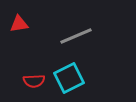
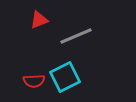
red triangle: moved 20 px right, 4 px up; rotated 12 degrees counterclockwise
cyan square: moved 4 px left, 1 px up
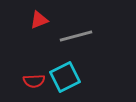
gray line: rotated 8 degrees clockwise
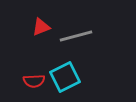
red triangle: moved 2 px right, 7 px down
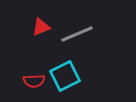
gray line: moved 1 px right, 2 px up; rotated 8 degrees counterclockwise
cyan square: moved 1 px up
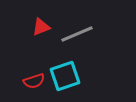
cyan square: rotated 8 degrees clockwise
red semicircle: rotated 15 degrees counterclockwise
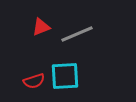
cyan square: rotated 16 degrees clockwise
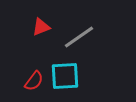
gray line: moved 2 px right, 3 px down; rotated 12 degrees counterclockwise
red semicircle: rotated 35 degrees counterclockwise
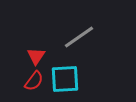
red triangle: moved 5 px left, 29 px down; rotated 36 degrees counterclockwise
cyan square: moved 3 px down
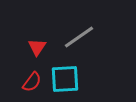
red triangle: moved 1 px right, 9 px up
red semicircle: moved 2 px left, 1 px down
